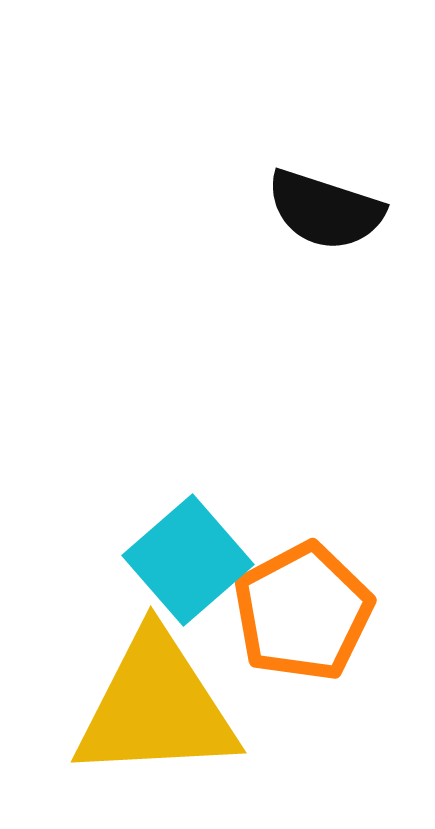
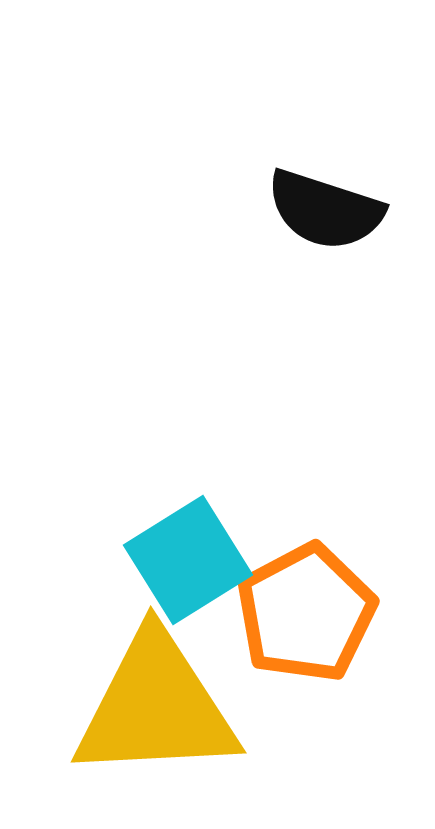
cyan square: rotated 9 degrees clockwise
orange pentagon: moved 3 px right, 1 px down
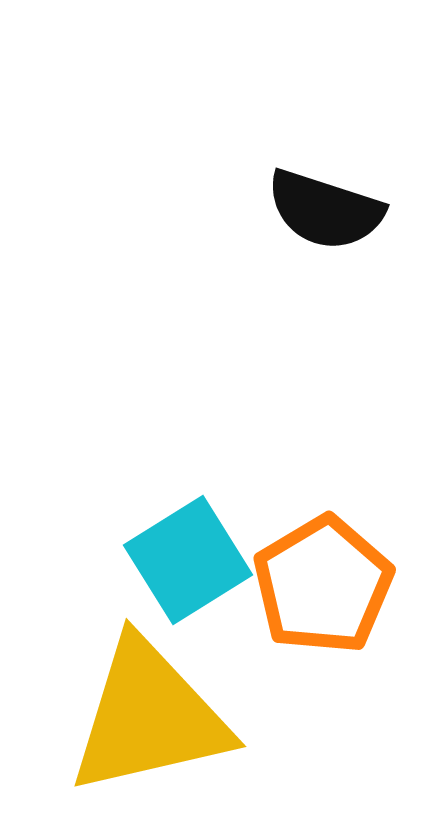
orange pentagon: moved 17 px right, 28 px up; rotated 3 degrees counterclockwise
yellow triangle: moved 7 px left, 10 px down; rotated 10 degrees counterclockwise
